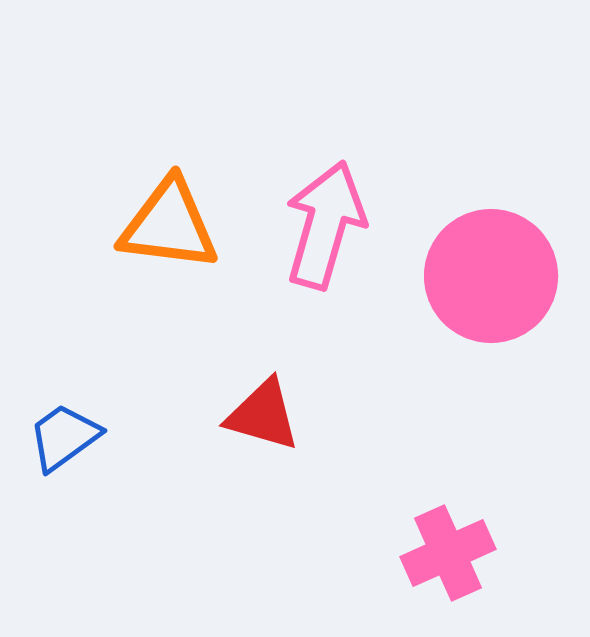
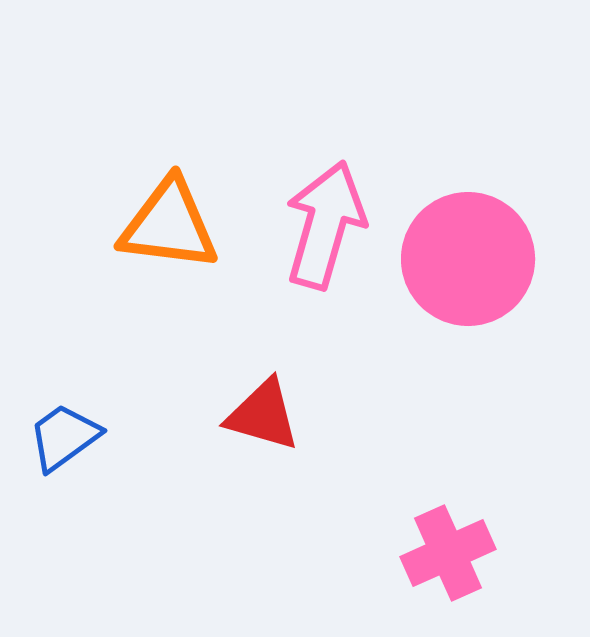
pink circle: moved 23 px left, 17 px up
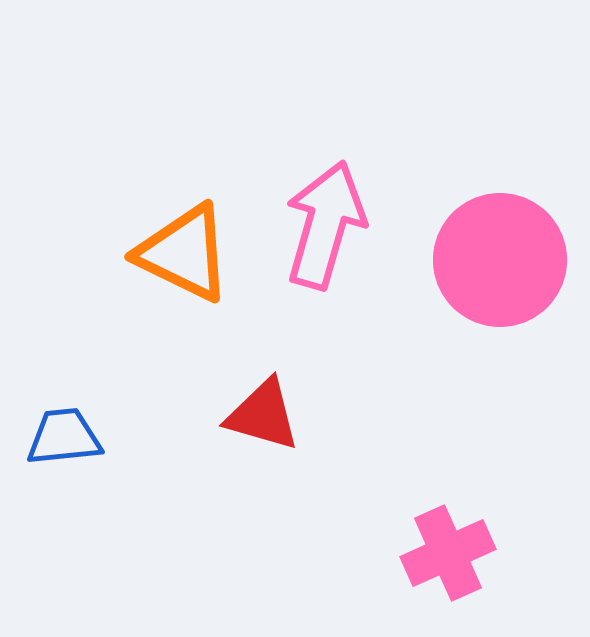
orange triangle: moved 15 px right, 28 px down; rotated 19 degrees clockwise
pink circle: moved 32 px right, 1 px down
blue trapezoid: rotated 30 degrees clockwise
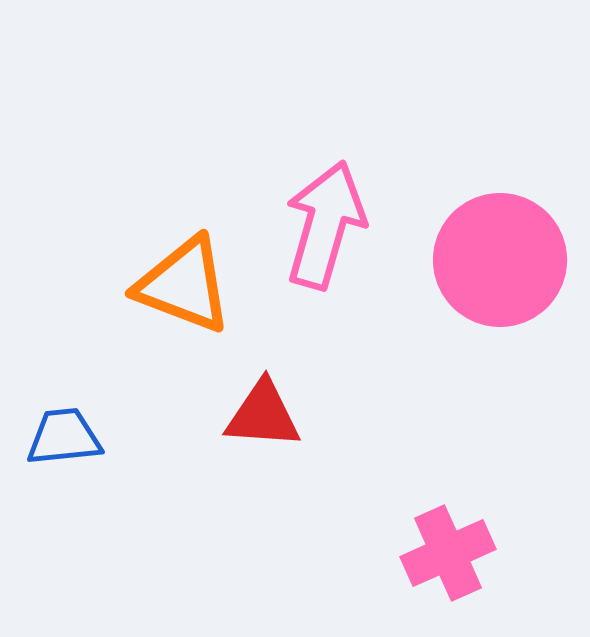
orange triangle: moved 32 px down; rotated 5 degrees counterclockwise
red triangle: rotated 12 degrees counterclockwise
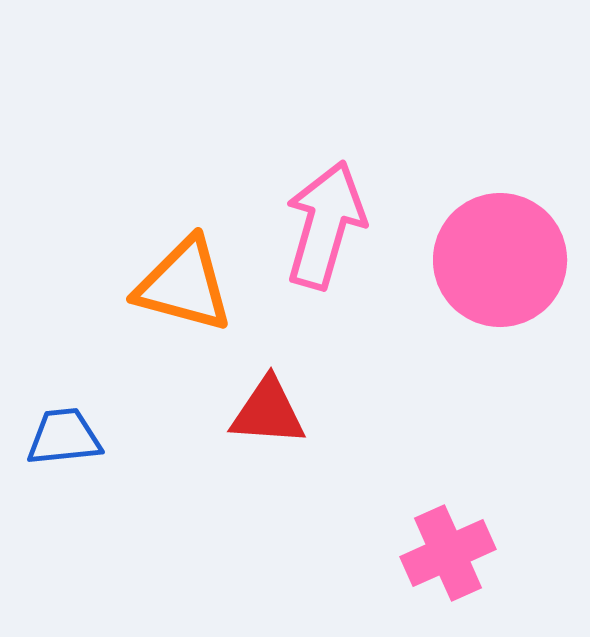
orange triangle: rotated 6 degrees counterclockwise
red triangle: moved 5 px right, 3 px up
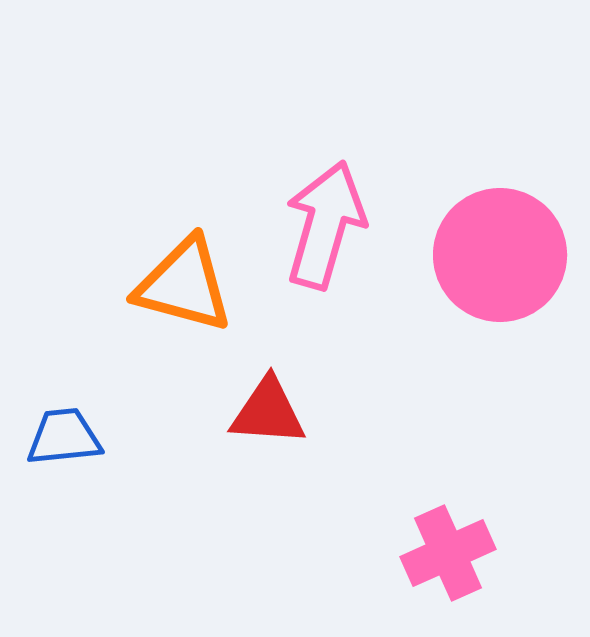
pink circle: moved 5 px up
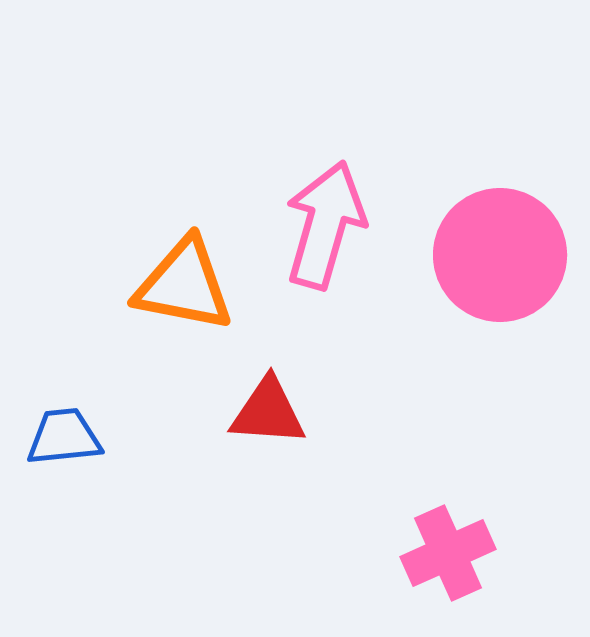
orange triangle: rotated 4 degrees counterclockwise
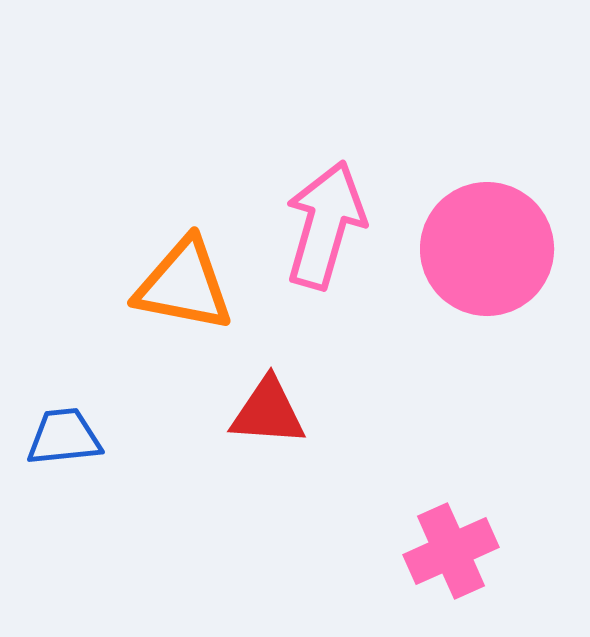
pink circle: moved 13 px left, 6 px up
pink cross: moved 3 px right, 2 px up
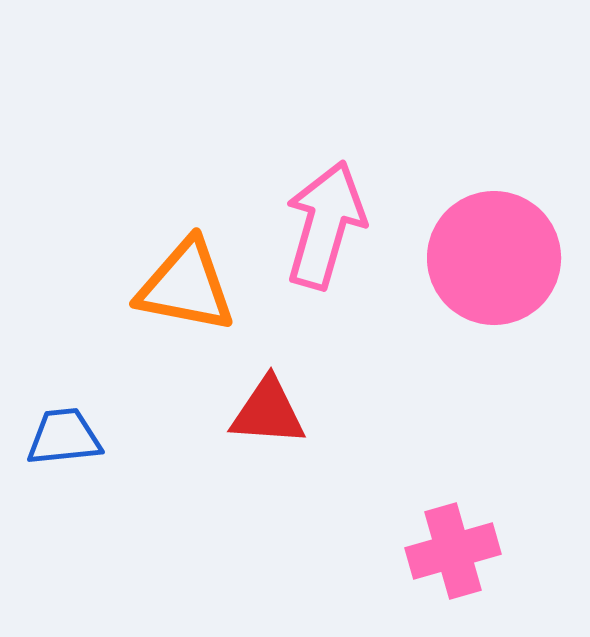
pink circle: moved 7 px right, 9 px down
orange triangle: moved 2 px right, 1 px down
pink cross: moved 2 px right; rotated 8 degrees clockwise
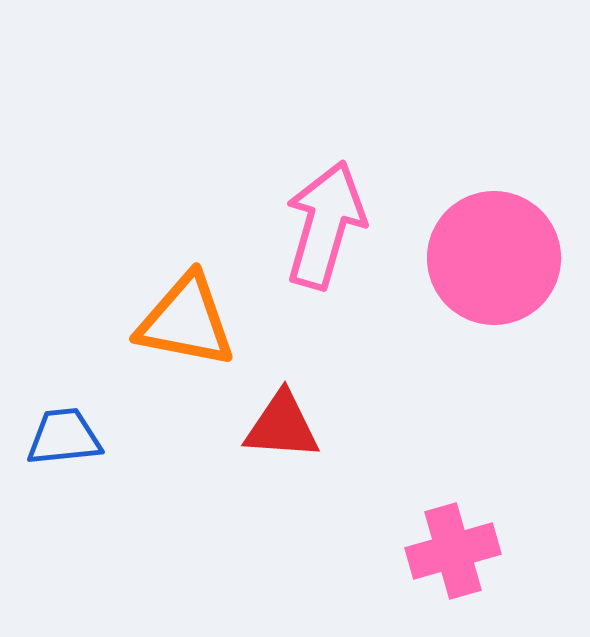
orange triangle: moved 35 px down
red triangle: moved 14 px right, 14 px down
